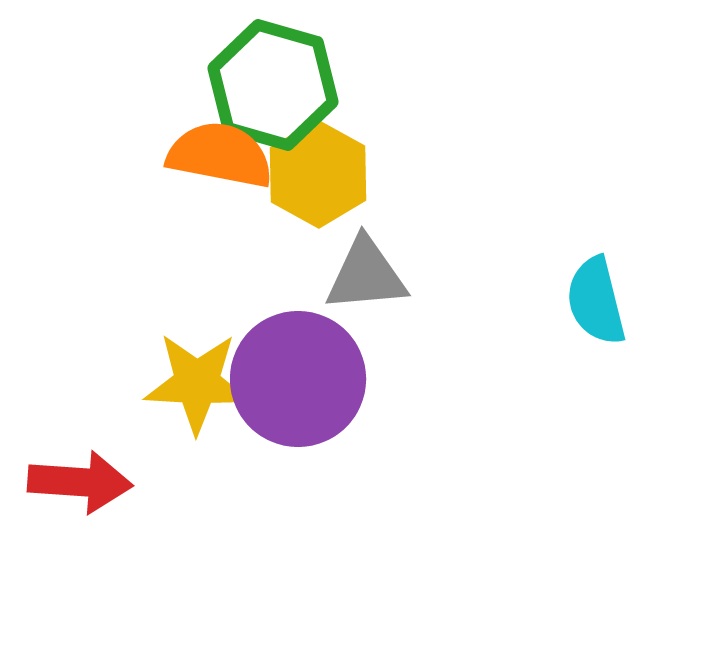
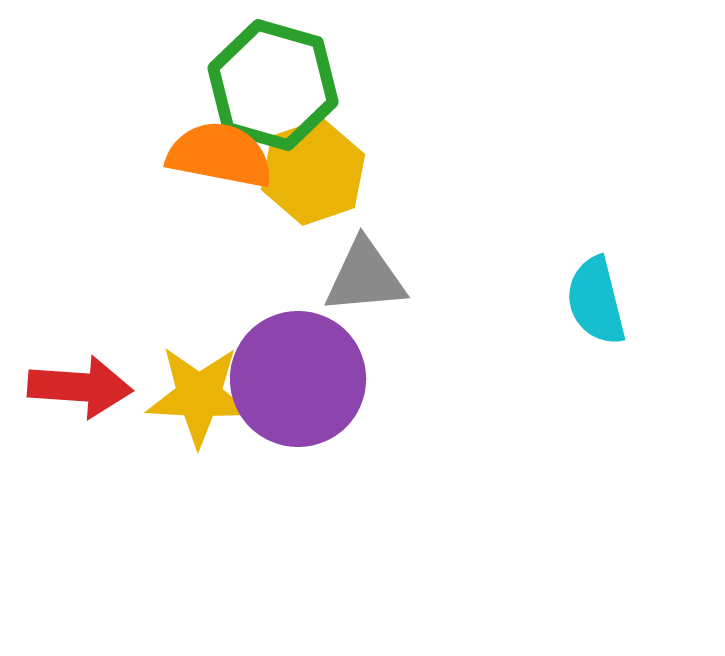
yellow hexagon: moved 5 px left, 2 px up; rotated 12 degrees clockwise
gray triangle: moved 1 px left, 2 px down
yellow star: moved 2 px right, 13 px down
red arrow: moved 95 px up
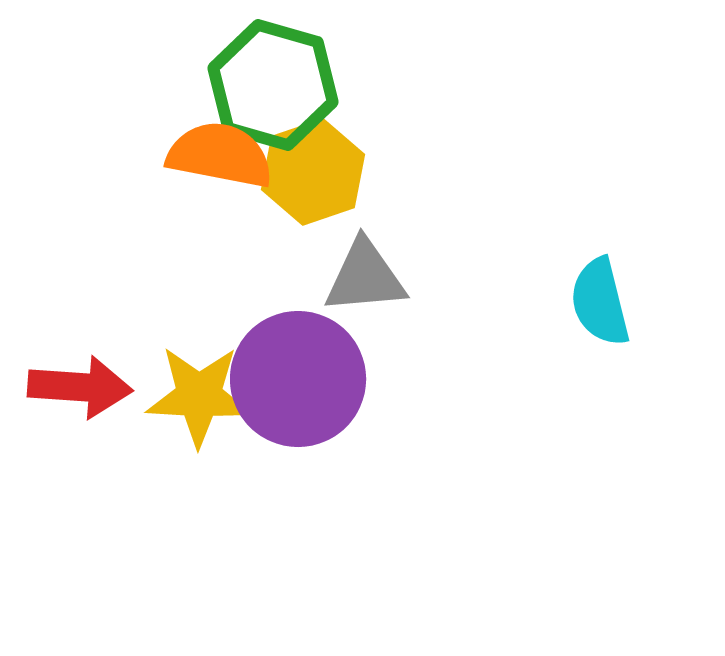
cyan semicircle: moved 4 px right, 1 px down
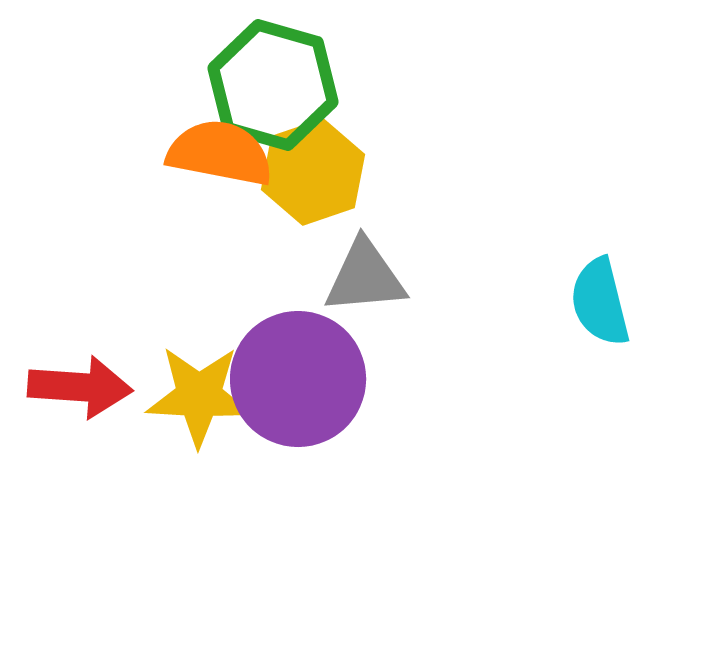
orange semicircle: moved 2 px up
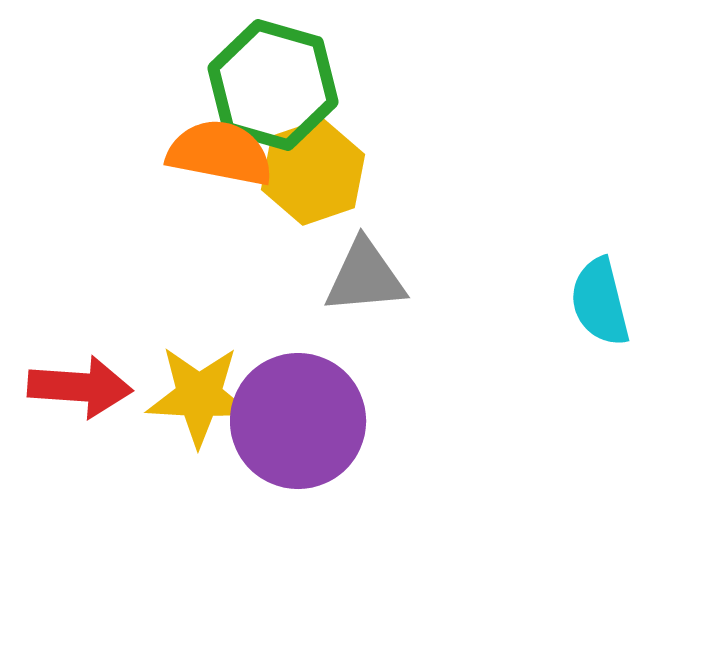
purple circle: moved 42 px down
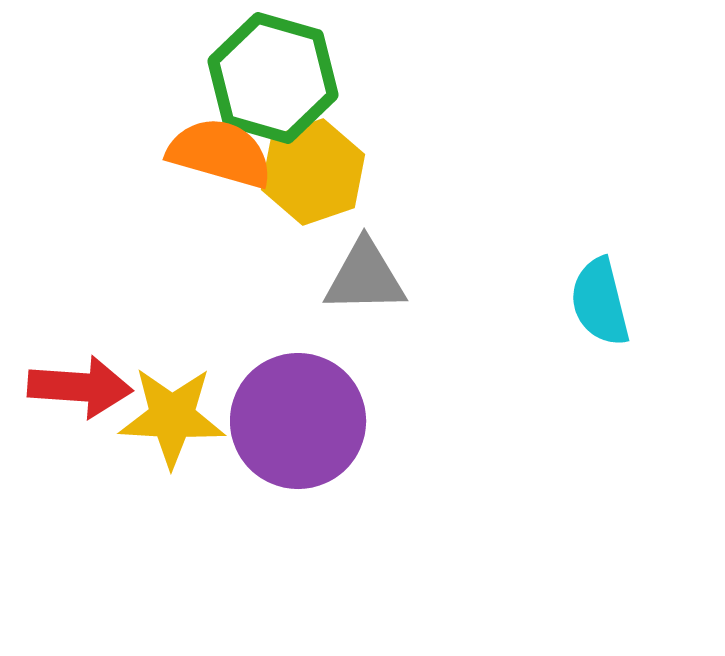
green hexagon: moved 7 px up
orange semicircle: rotated 5 degrees clockwise
gray triangle: rotated 4 degrees clockwise
yellow star: moved 27 px left, 21 px down
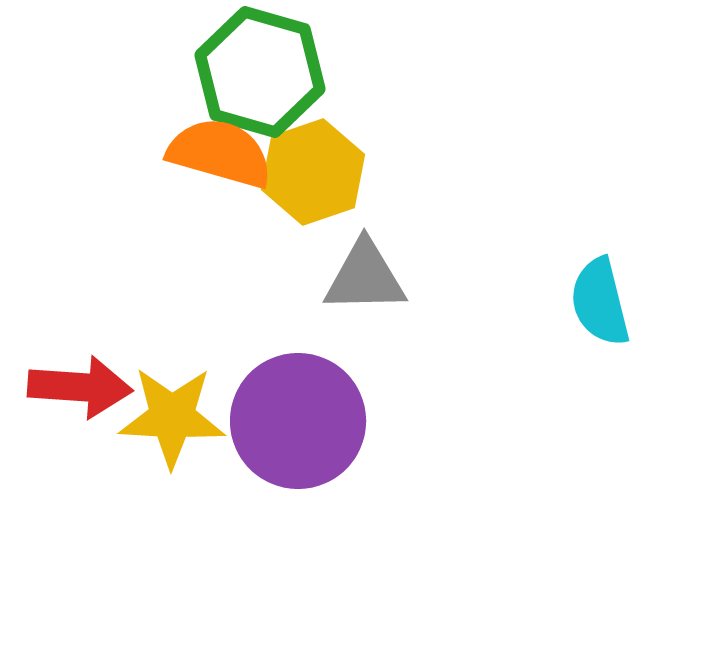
green hexagon: moved 13 px left, 6 px up
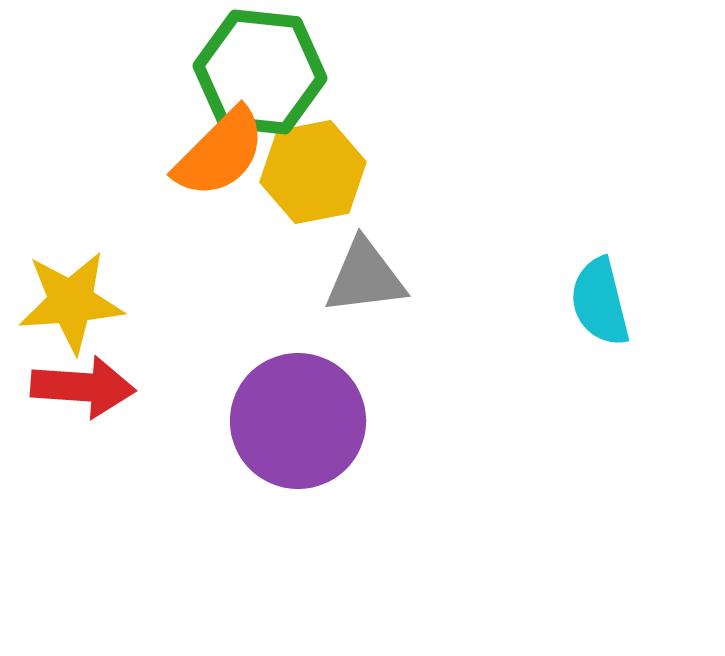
green hexagon: rotated 10 degrees counterclockwise
orange semicircle: rotated 119 degrees clockwise
yellow hexagon: rotated 8 degrees clockwise
gray triangle: rotated 6 degrees counterclockwise
red arrow: moved 3 px right
yellow star: moved 101 px left, 115 px up; rotated 7 degrees counterclockwise
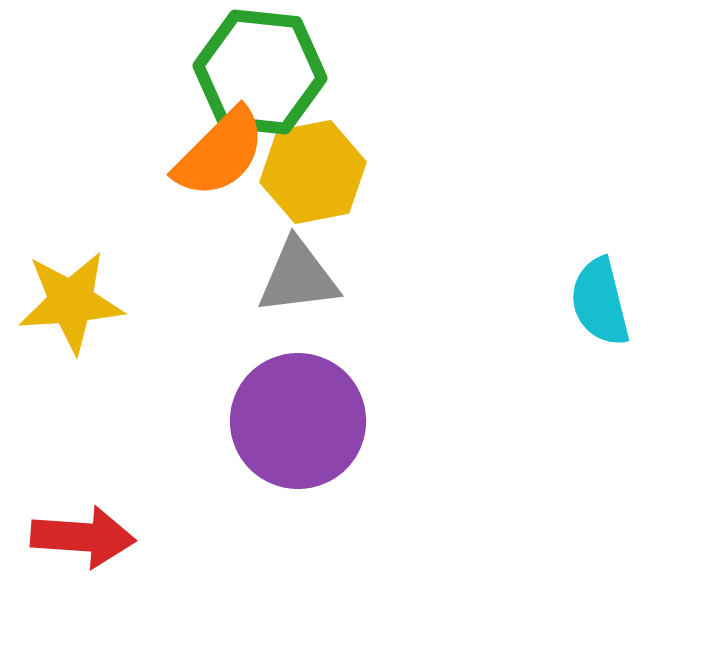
gray triangle: moved 67 px left
red arrow: moved 150 px down
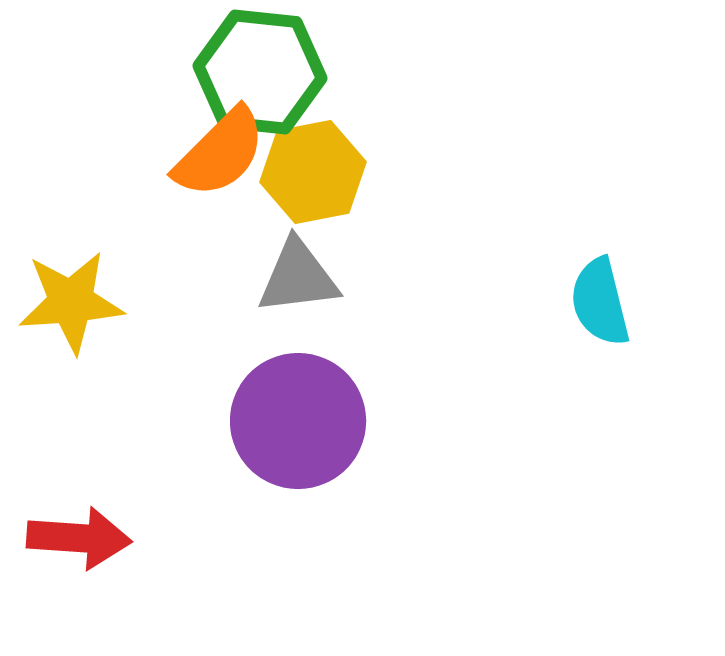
red arrow: moved 4 px left, 1 px down
